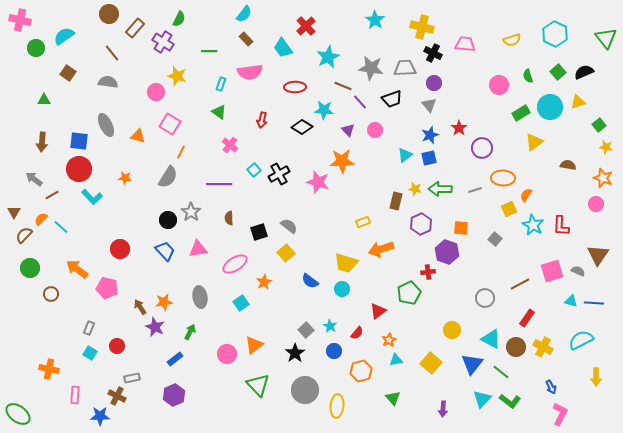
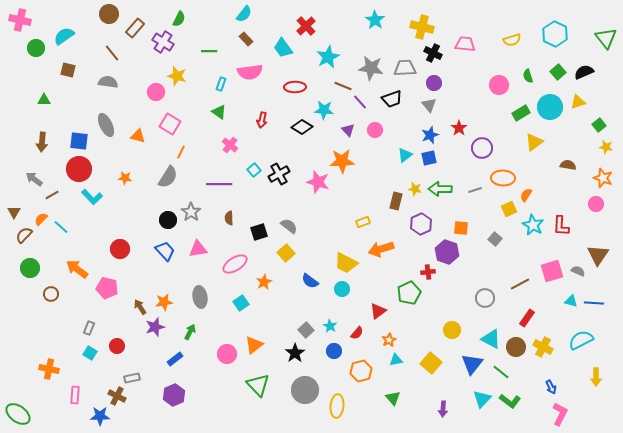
brown square at (68, 73): moved 3 px up; rotated 21 degrees counterclockwise
yellow trapezoid at (346, 263): rotated 10 degrees clockwise
purple star at (155, 327): rotated 30 degrees clockwise
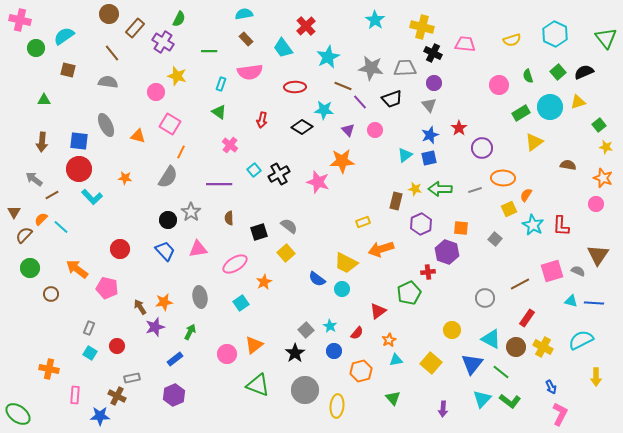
cyan semicircle at (244, 14): rotated 138 degrees counterclockwise
blue semicircle at (310, 281): moved 7 px right, 2 px up
green triangle at (258, 385): rotated 25 degrees counterclockwise
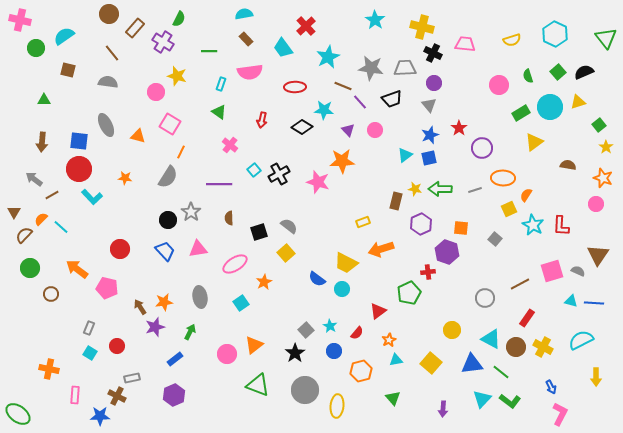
yellow star at (606, 147): rotated 24 degrees clockwise
blue triangle at (472, 364): rotated 45 degrees clockwise
